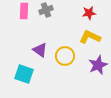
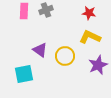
red star: rotated 16 degrees clockwise
cyan square: rotated 30 degrees counterclockwise
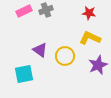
pink rectangle: rotated 63 degrees clockwise
yellow L-shape: moved 1 px down
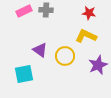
gray cross: rotated 24 degrees clockwise
yellow L-shape: moved 4 px left, 2 px up
